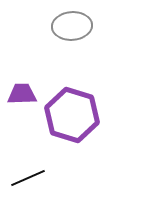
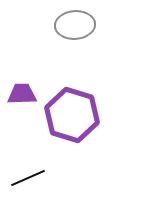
gray ellipse: moved 3 px right, 1 px up
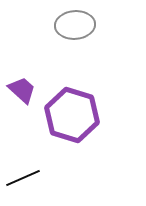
purple trapezoid: moved 4 px up; rotated 44 degrees clockwise
black line: moved 5 px left
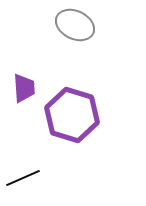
gray ellipse: rotated 30 degrees clockwise
purple trapezoid: moved 2 px right, 2 px up; rotated 44 degrees clockwise
